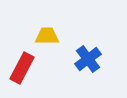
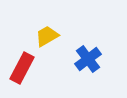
yellow trapezoid: rotated 30 degrees counterclockwise
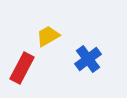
yellow trapezoid: moved 1 px right
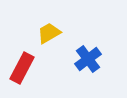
yellow trapezoid: moved 1 px right, 3 px up
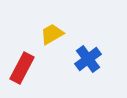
yellow trapezoid: moved 3 px right, 1 px down
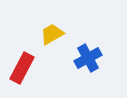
blue cross: moved 1 px up; rotated 8 degrees clockwise
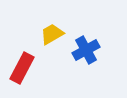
blue cross: moved 2 px left, 8 px up
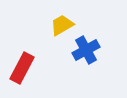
yellow trapezoid: moved 10 px right, 9 px up
